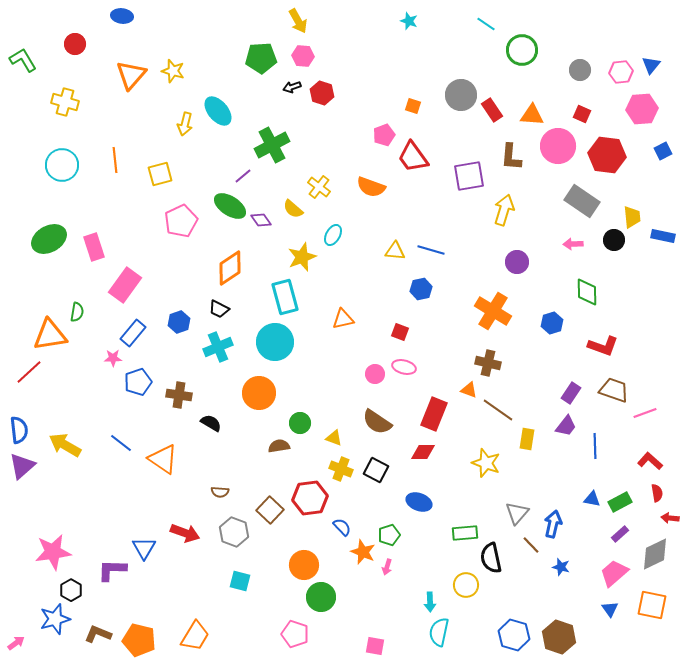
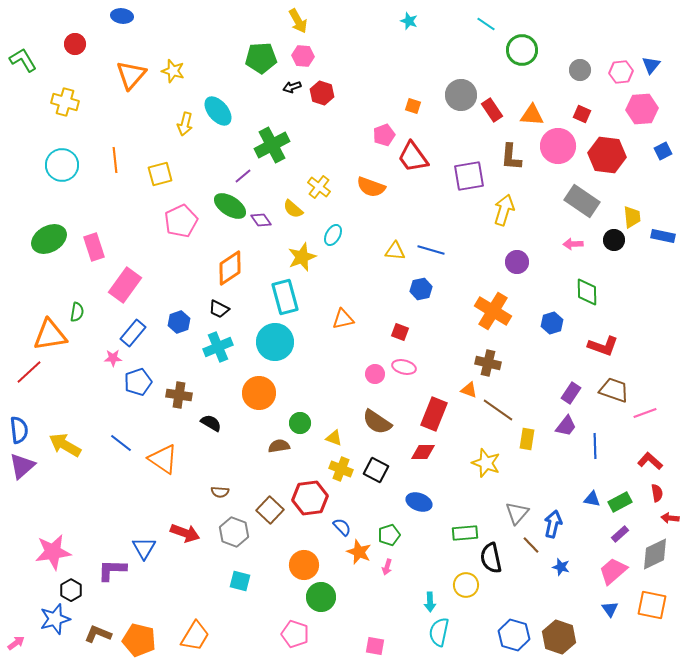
orange star at (363, 552): moved 4 px left
pink trapezoid at (614, 573): moved 1 px left, 2 px up
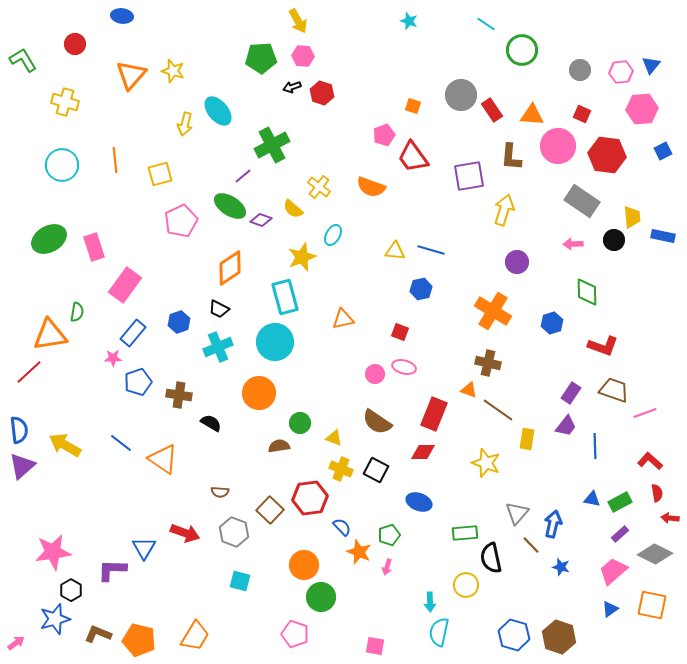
purple diamond at (261, 220): rotated 35 degrees counterclockwise
gray diamond at (655, 554): rotated 52 degrees clockwise
blue triangle at (610, 609): rotated 30 degrees clockwise
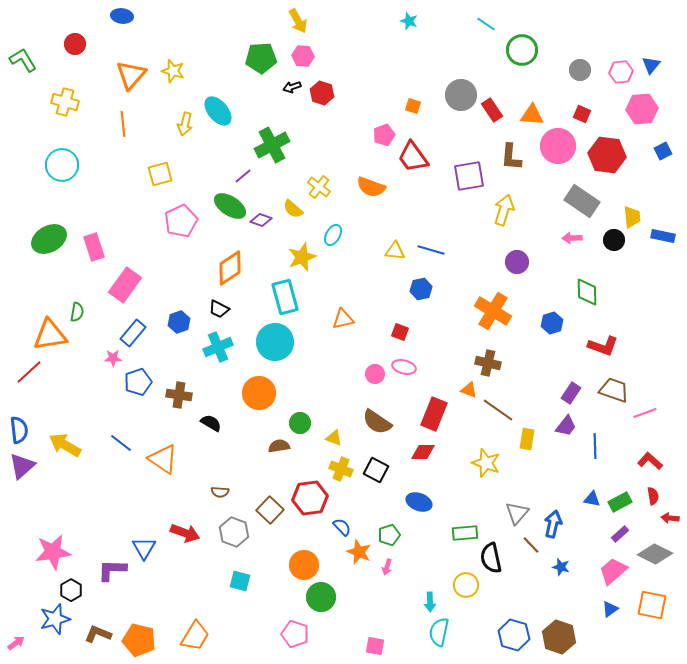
orange line at (115, 160): moved 8 px right, 36 px up
pink arrow at (573, 244): moved 1 px left, 6 px up
red semicircle at (657, 493): moved 4 px left, 3 px down
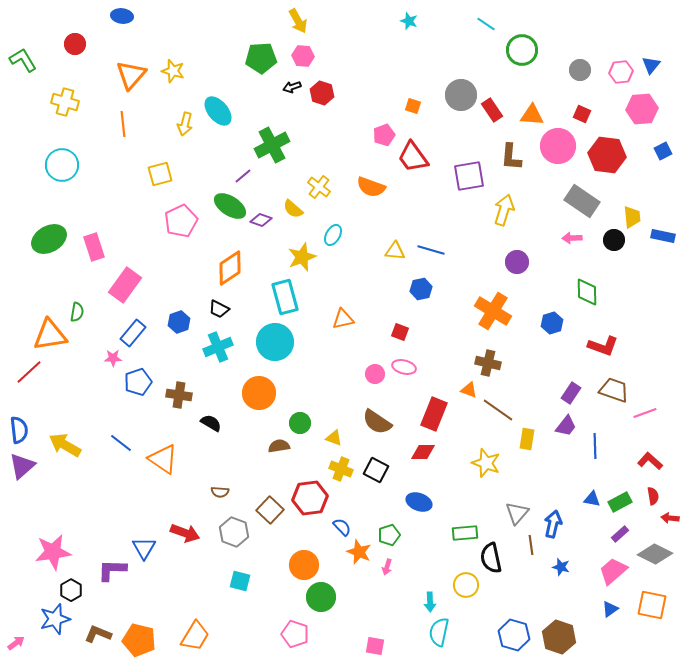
brown line at (531, 545): rotated 36 degrees clockwise
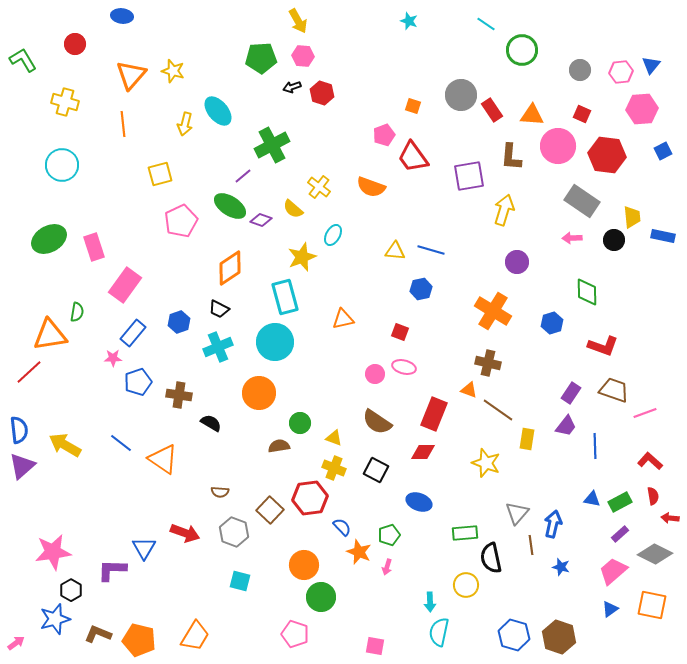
yellow cross at (341, 469): moved 7 px left, 1 px up
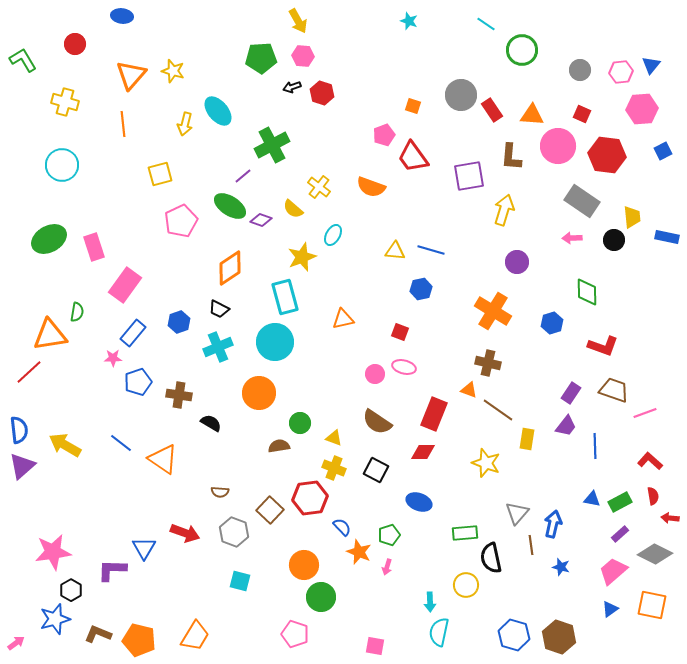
blue rectangle at (663, 236): moved 4 px right, 1 px down
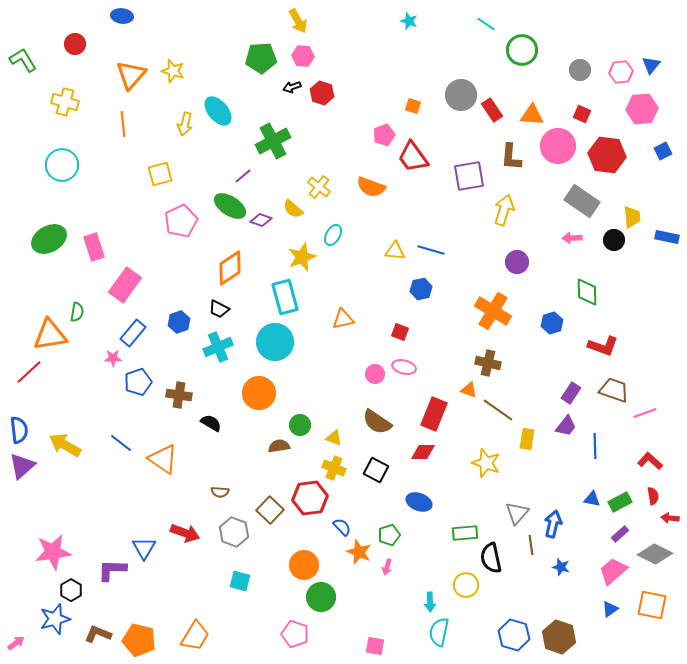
green cross at (272, 145): moved 1 px right, 4 px up
green circle at (300, 423): moved 2 px down
